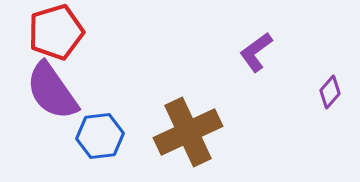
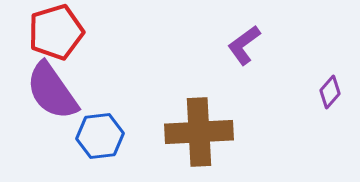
purple L-shape: moved 12 px left, 7 px up
brown cross: moved 11 px right; rotated 22 degrees clockwise
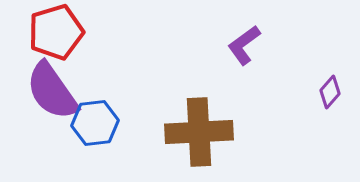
blue hexagon: moved 5 px left, 13 px up
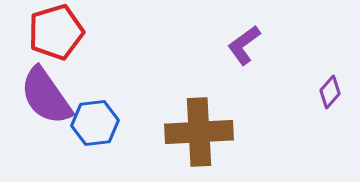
purple semicircle: moved 6 px left, 5 px down
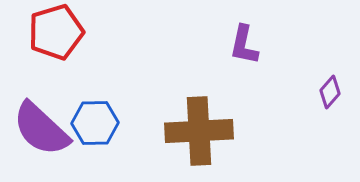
purple L-shape: rotated 42 degrees counterclockwise
purple semicircle: moved 5 px left, 33 px down; rotated 12 degrees counterclockwise
blue hexagon: rotated 6 degrees clockwise
brown cross: moved 1 px up
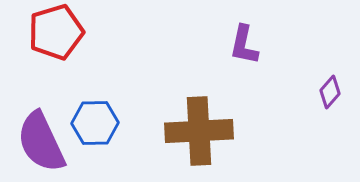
purple semicircle: moved 13 px down; rotated 22 degrees clockwise
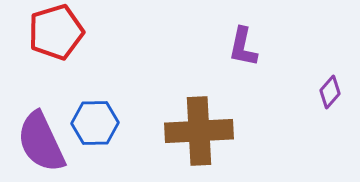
purple L-shape: moved 1 px left, 2 px down
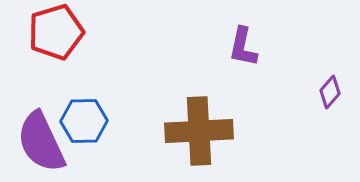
blue hexagon: moved 11 px left, 2 px up
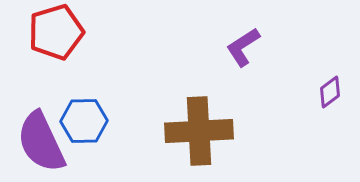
purple L-shape: rotated 45 degrees clockwise
purple diamond: rotated 12 degrees clockwise
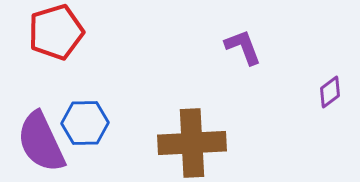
purple L-shape: rotated 102 degrees clockwise
blue hexagon: moved 1 px right, 2 px down
brown cross: moved 7 px left, 12 px down
